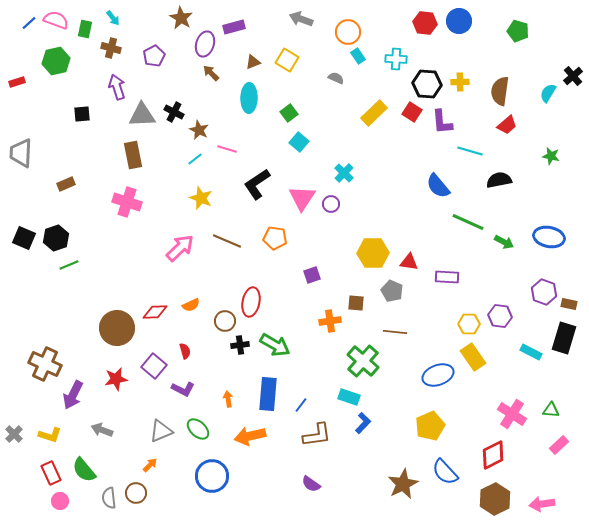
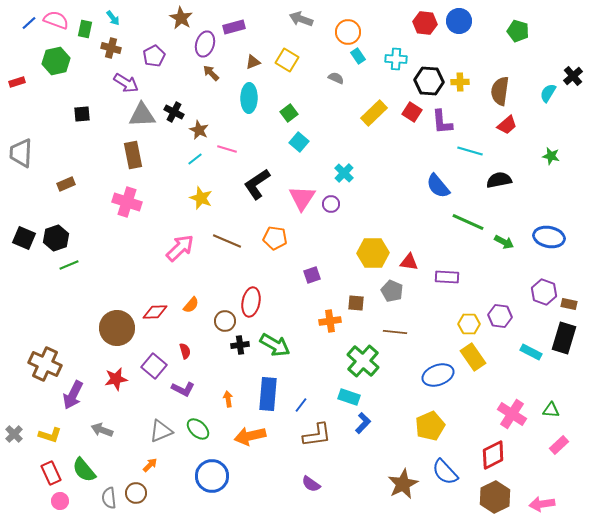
black hexagon at (427, 84): moved 2 px right, 3 px up
purple arrow at (117, 87): moved 9 px right, 4 px up; rotated 140 degrees clockwise
orange semicircle at (191, 305): rotated 24 degrees counterclockwise
brown hexagon at (495, 499): moved 2 px up
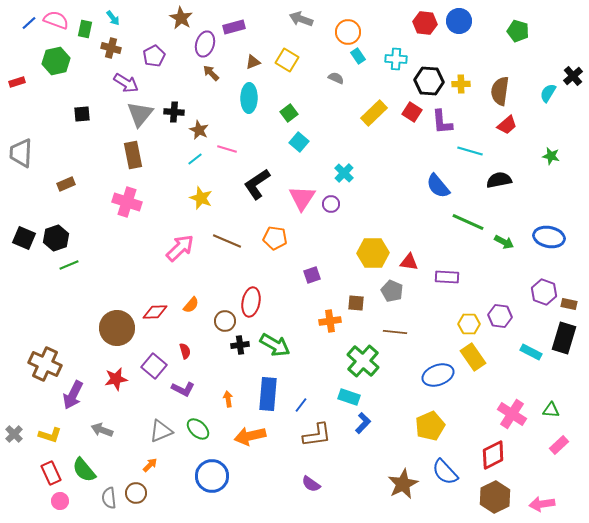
yellow cross at (460, 82): moved 1 px right, 2 px down
black cross at (174, 112): rotated 24 degrees counterclockwise
gray triangle at (142, 115): moved 2 px left, 1 px up; rotated 48 degrees counterclockwise
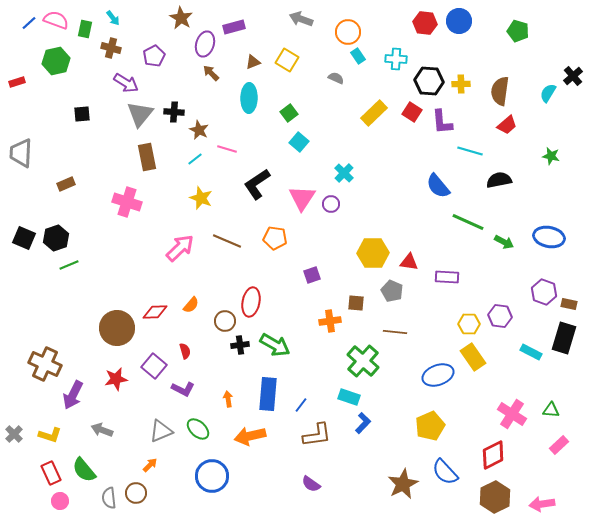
brown rectangle at (133, 155): moved 14 px right, 2 px down
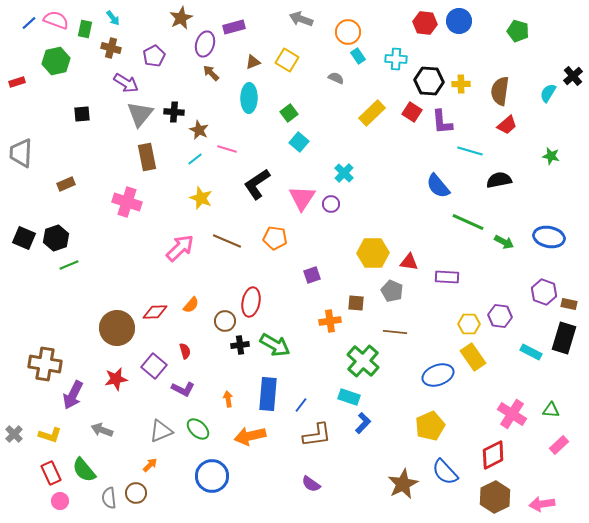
brown star at (181, 18): rotated 15 degrees clockwise
yellow rectangle at (374, 113): moved 2 px left
brown cross at (45, 364): rotated 16 degrees counterclockwise
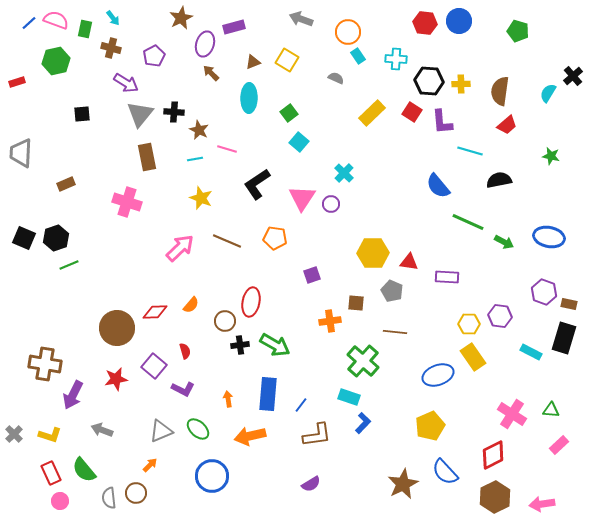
cyan line at (195, 159): rotated 28 degrees clockwise
purple semicircle at (311, 484): rotated 66 degrees counterclockwise
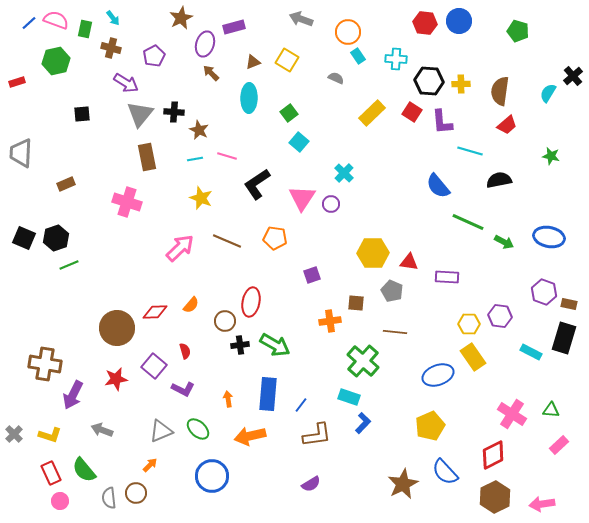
pink line at (227, 149): moved 7 px down
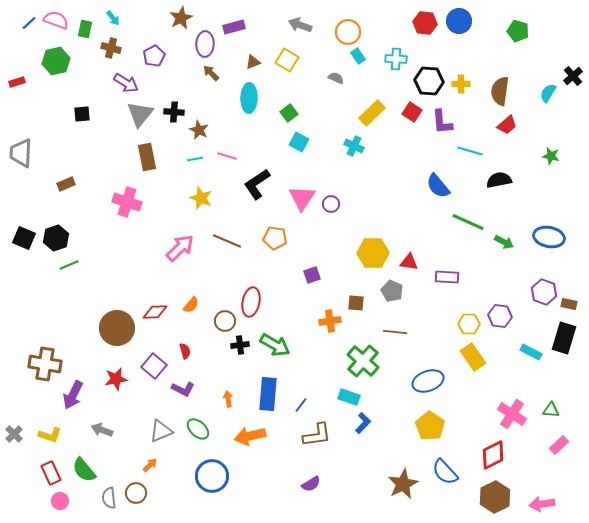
gray arrow at (301, 19): moved 1 px left, 6 px down
purple ellipse at (205, 44): rotated 15 degrees counterclockwise
cyan square at (299, 142): rotated 12 degrees counterclockwise
cyan cross at (344, 173): moved 10 px right, 27 px up; rotated 18 degrees counterclockwise
blue ellipse at (438, 375): moved 10 px left, 6 px down
yellow pentagon at (430, 426): rotated 16 degrees counterclockwise
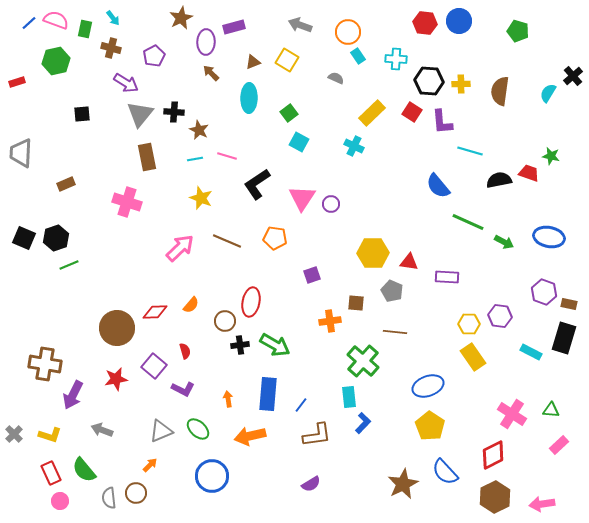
purple ellipse at (205, 44): moved 1 px right, 2 px up
red trapezoid at (507, 125): moved 22 px right, 48 px down; rotated 120 degrees counterclockwise
blue ellipse at (428, 381): moved 5 px down
cyan rectangle at (349, 397): rotated 65 degrees clockwise
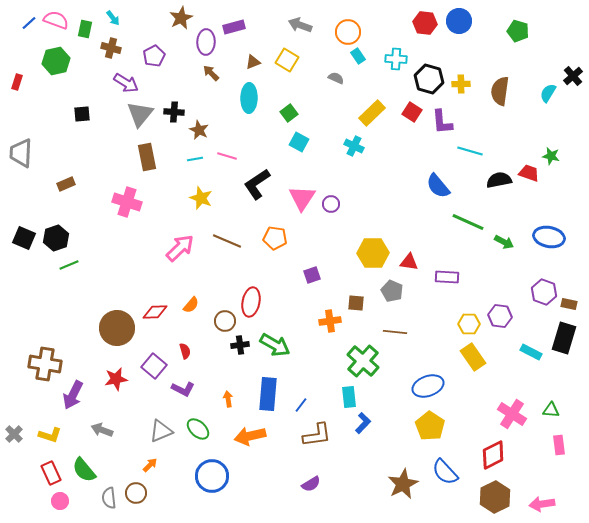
black hexagon at (429, 81): moved 2 px up; rotated 12 degrees clockwise
red rectangle at (17, 82): rotated 56 degrees counterclockwise
pink rectangle at (559, 445): rotated 54 degrees counterclockwise
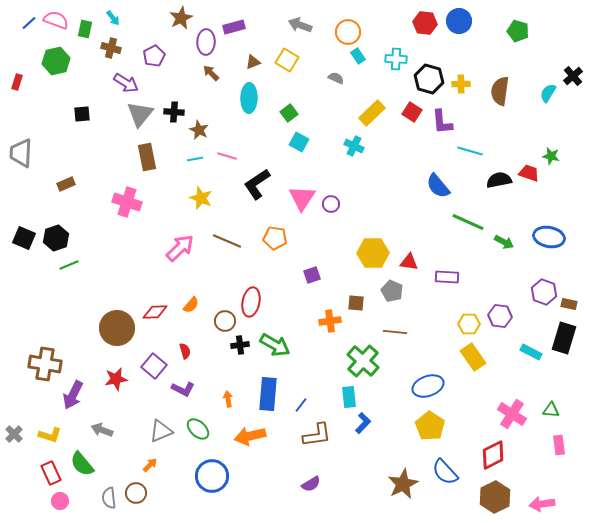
green semicircle at (84, 470): moved 2 px left, 6 px up
